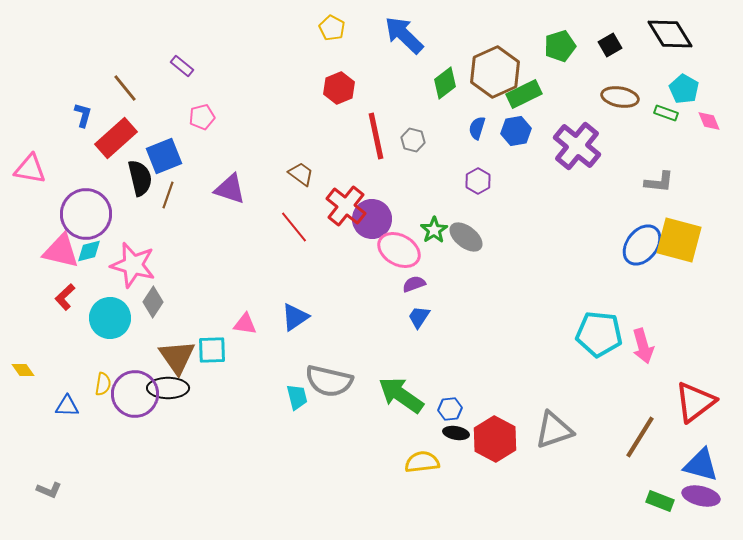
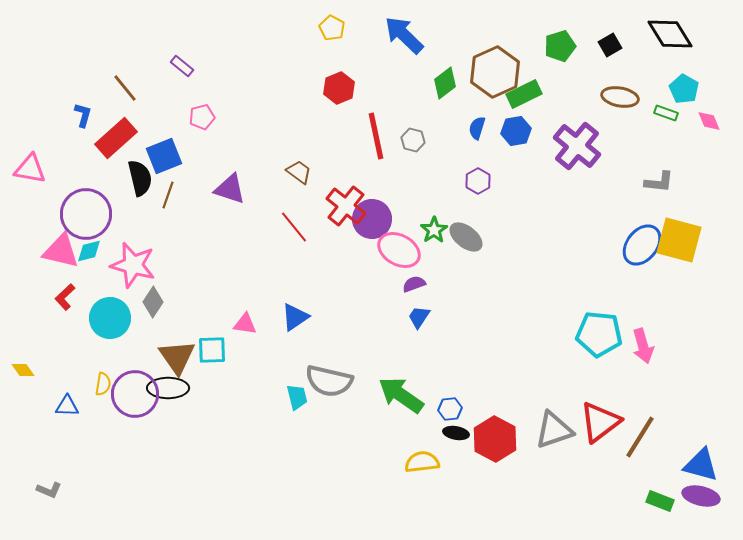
brown trapezoid at (301, 174): moved 2 px left, 2 px up
red triangle at (695, 402): moved 95 px left, 20 px down
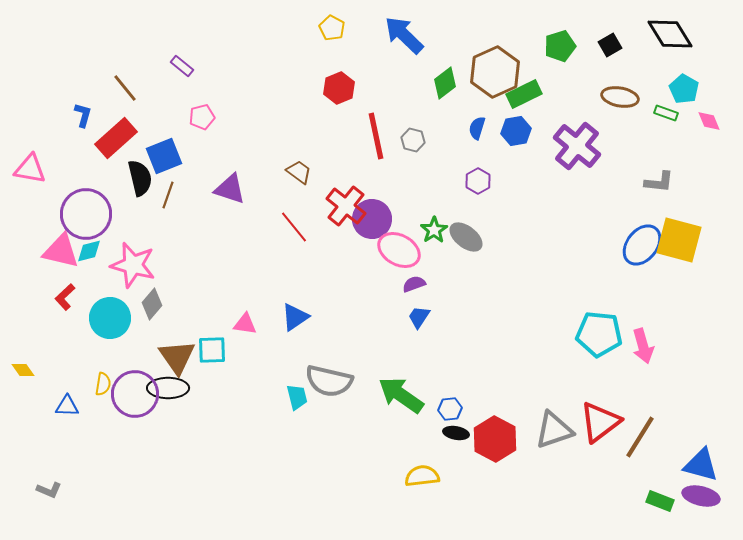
gray diamond at (153, 302): moved 1 px left, 2 px down; rotated 8 degrees clockwise
yellow semicircle at (422, 462): moved 14 px down
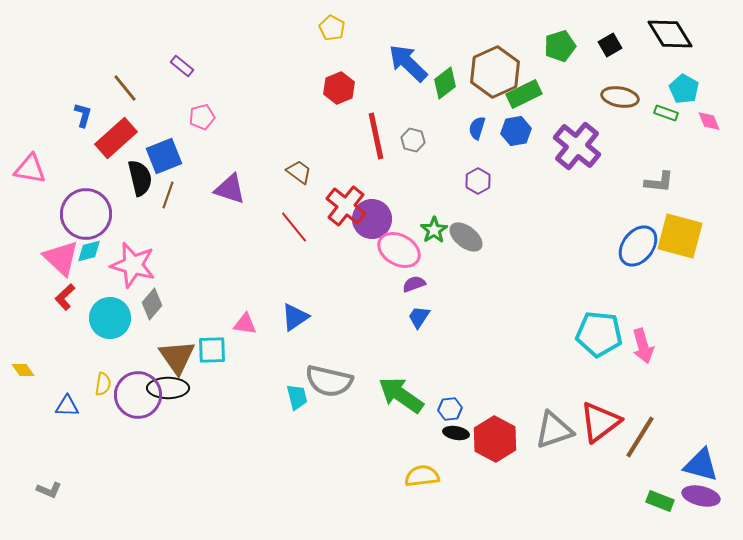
blue arrow at (404, 35): moved 4 px right, 28 px down
yellow square at (679, 240): moved 1 px right, 4 px up
blue ellipse at (642, 245): moved 4 px left, 1 px down
pink triangle at (61, 251): moved 7 px down; rotated 30 degrees clockwise
purple circle at (135, 394): moved 3 px right, 1 px down
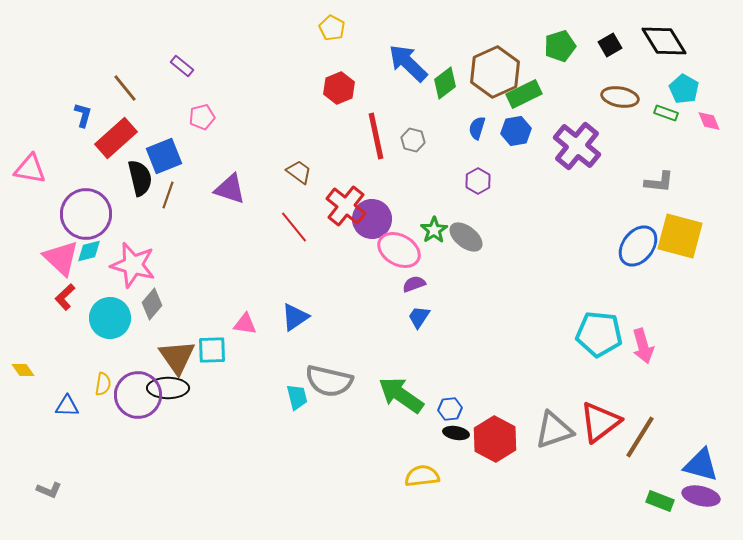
black diamond at (670, 34): moved 6 px left, 7 px down
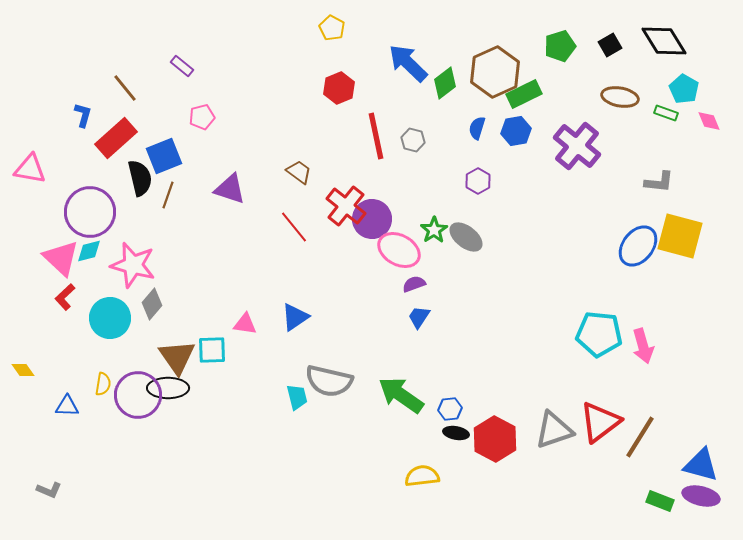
purple circle at (86, 214): moved 4 px right, 2 px up
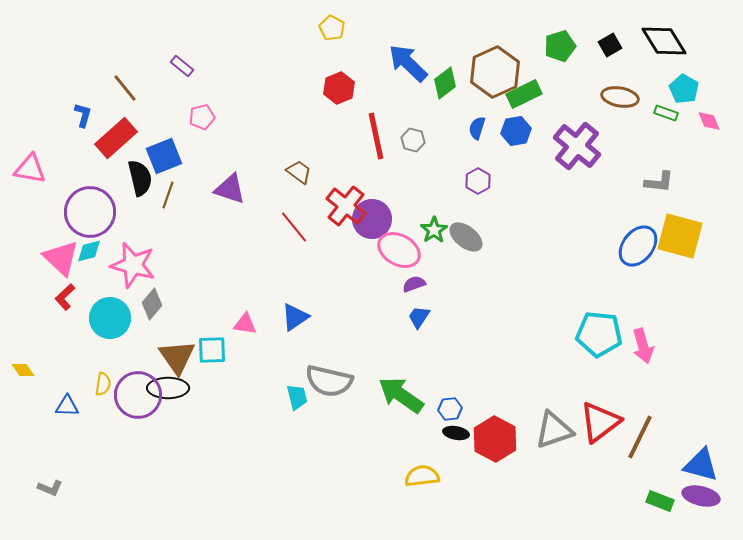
brown line at (640, 437): rotated 6 degrees counterclockwise
gray L-shape at (49, 490): moved 1 px right, 2 px up
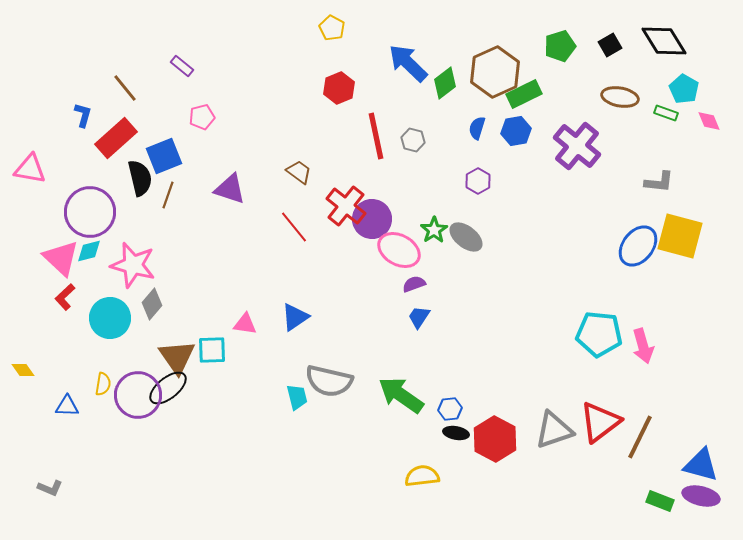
black ellipse at (168, 388): rotated 39 degrees counterclockwise
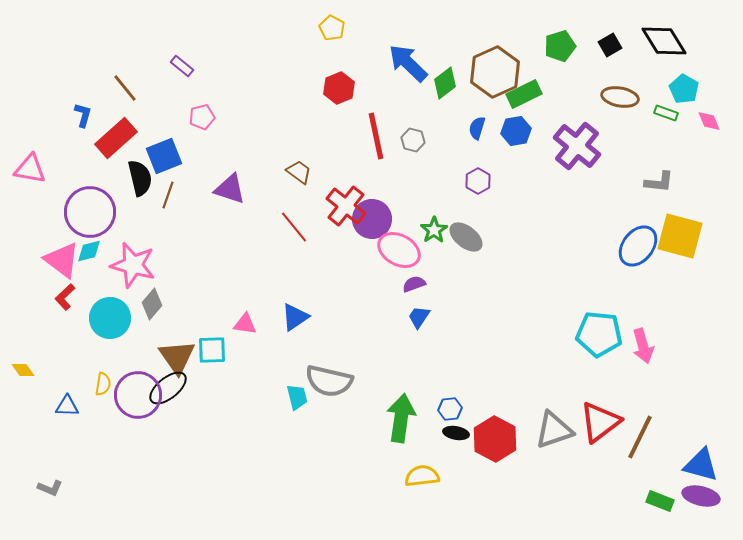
pink triangle at (61, 258): moved 1 px right, 2 px down; rotated 6 degrees counterclockwise
green arrow at (401, 395): moved 23 px down; rotated 63 degrees clockwise
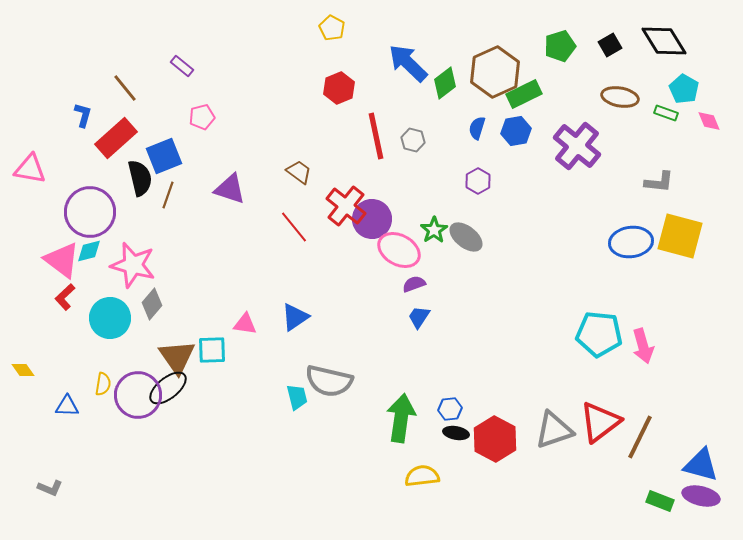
blue ellipse at (638, 246): moved 7 px left, 4 px up; rotated 45 degrees clockwise
